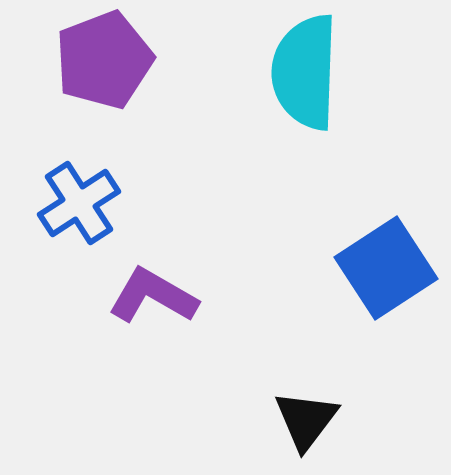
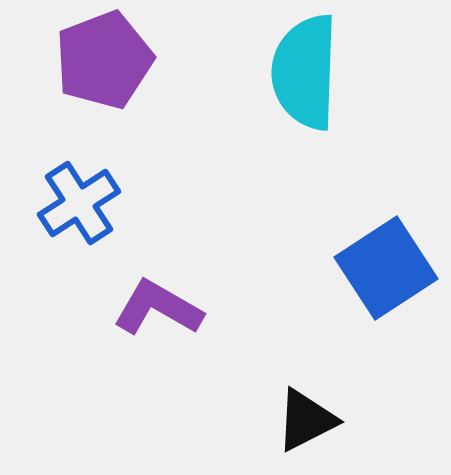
purple L-shape: moved 5 px right, 12 px down
black triangle: rotated 26 degrees clockwise
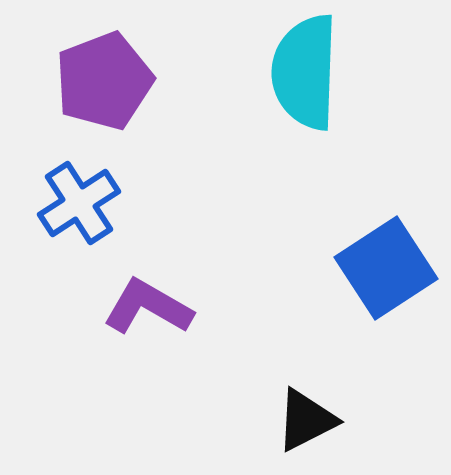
purple pentagon: moved 21 px down
purple L-shape: moved 10 px left, 1 px up
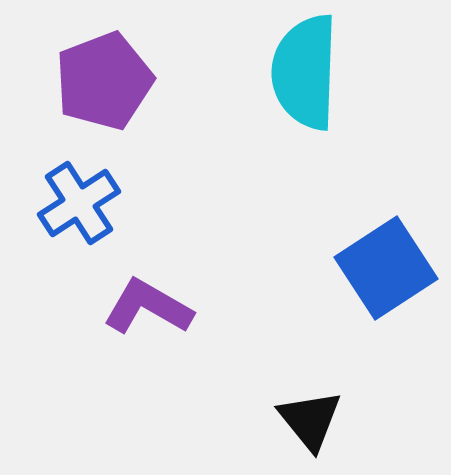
black triangle: moved 4 px right; rotated 42 degrees counterclockwise
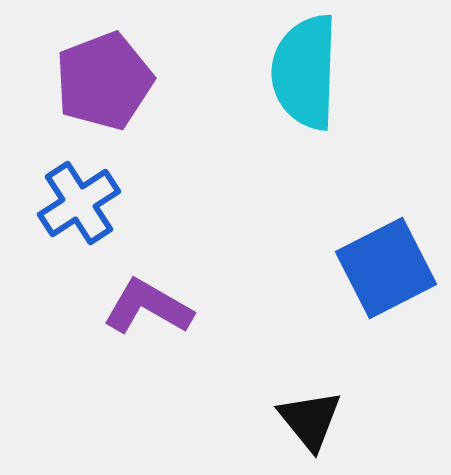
blue square: rotated 6 degrees clockwise
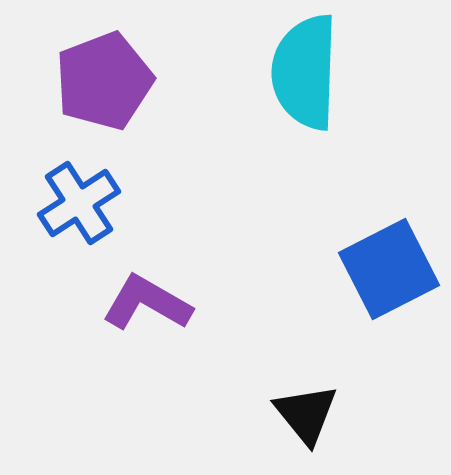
blue square: moved 3 px right, 1 px down
purple L-shape: moved 1 px left, 4 px up
black triangle: moved 4 px left, 6 px up
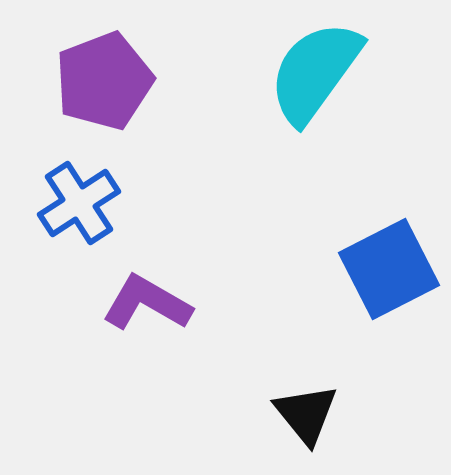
cyan semicircle: moved 10 px right; rotated 34 degrees clockwise
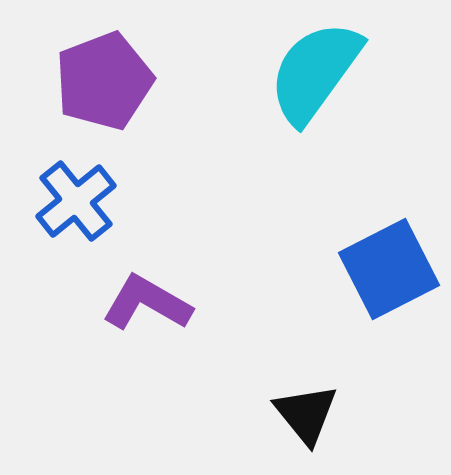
blue cross: moved 3 px left, 2 px up; rotated 6 degrees counterclockwise
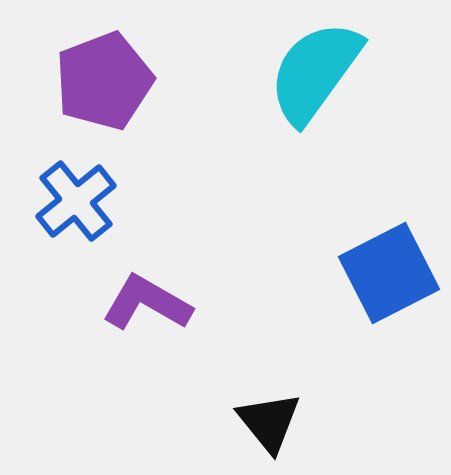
blue square: moved 4 px down
black triangle: moved 37 px left, 8 px down
